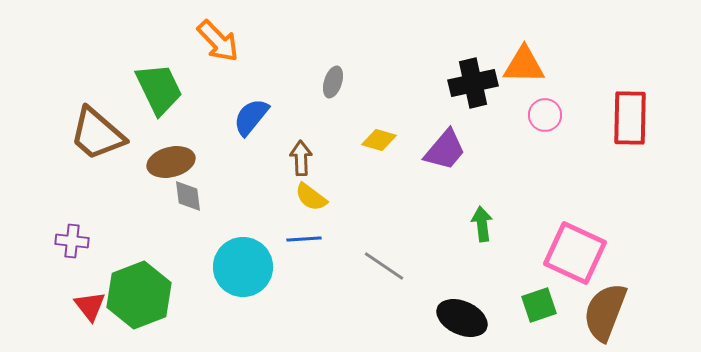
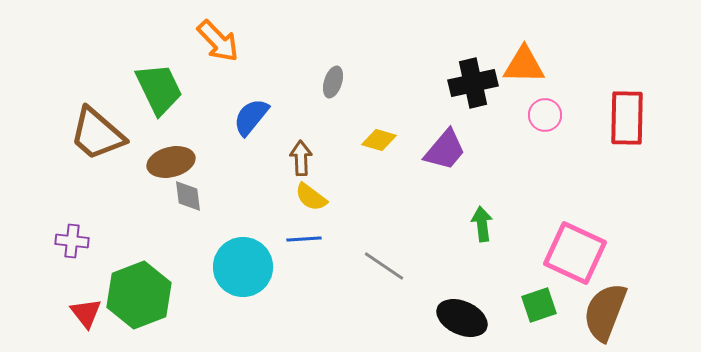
red rectangle: moved 3 px left
red triangle: moved 4 px left, 7 px down
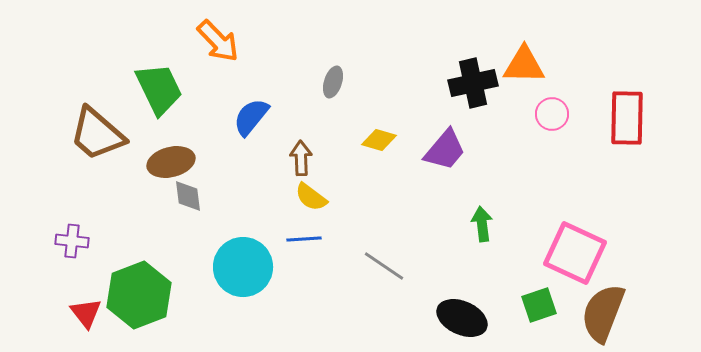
pink circle: moved 7 px right, 1 px up
brown semicircle: moved 2 px left, 1 px down
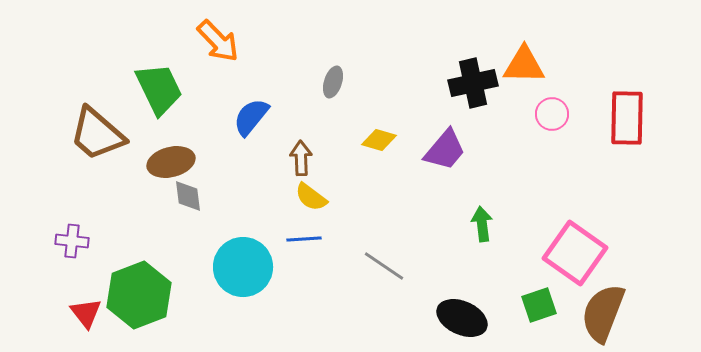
pink square: rotated 10 degrees clockwise
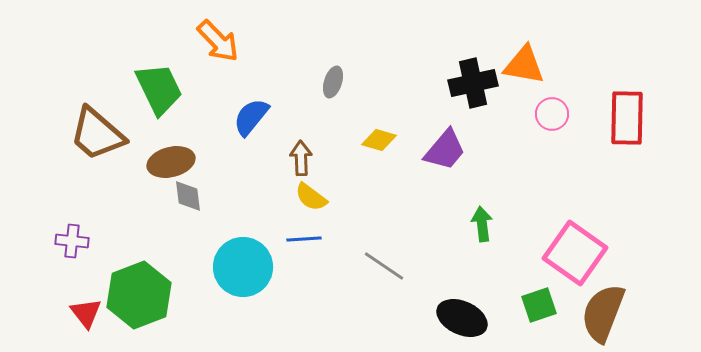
orange triangle: rotated 9 degrees clockwise
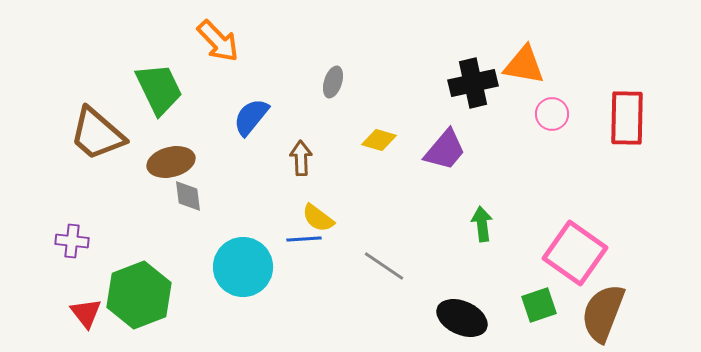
yellow semicircle: moved 7 px right, 21 px down
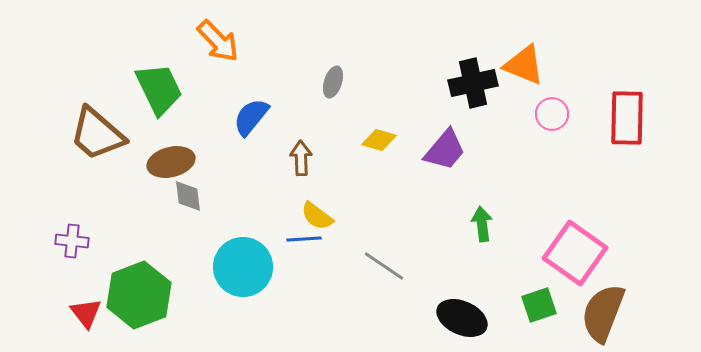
orange triangle: rotated 12 degrees clockwise
yellow semicircle: moved 1 px left, 2 px up
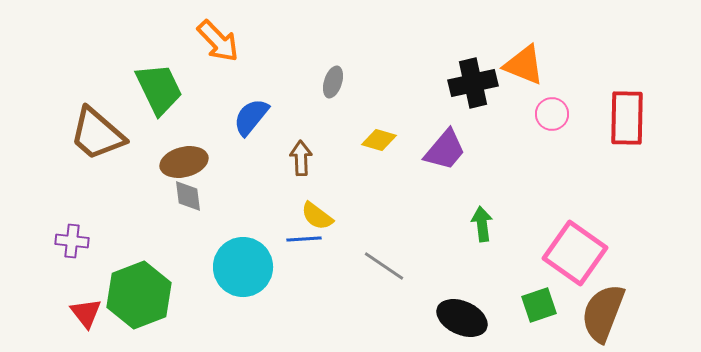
brown ellipse: moved 13 px right
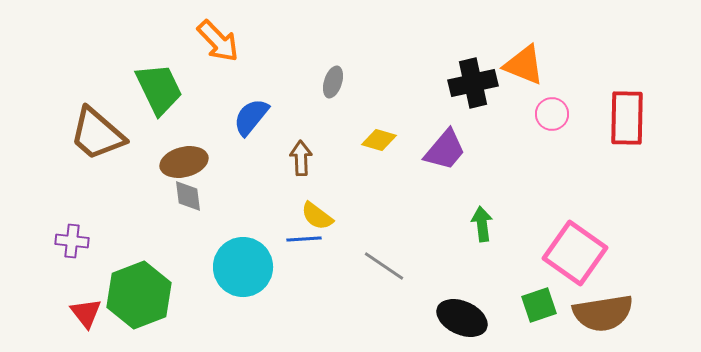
brown semicircle: rotated 120 degrees counterclockwise
